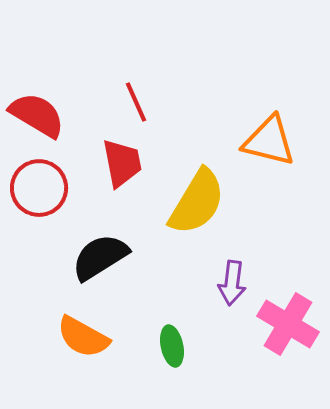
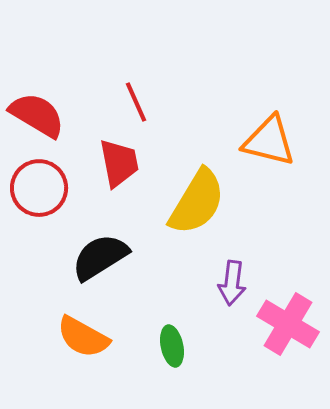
red trapezoid: moved 3 px left
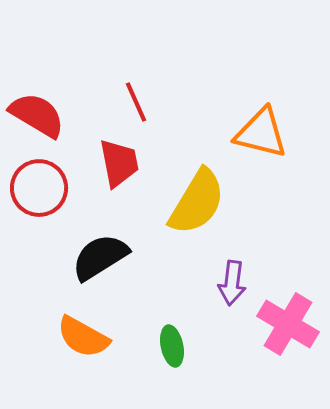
orange triangle: moved 8 px left, 8 px up
